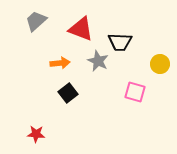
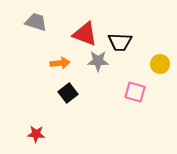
gray trapezoid: moved 1 px down; rotated 60 degrees clockwise
red triangle: moved 4 px right, 5 px down
gray star: rotated 25 degrees counterclockwise
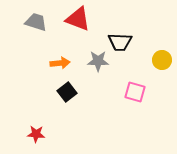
red triangle: moved 7 px left, 15 px up
yellow circle: moved 2 px right, 4 px up
black square: moved 1 px left, 1 px up
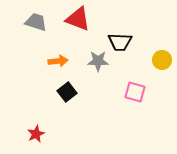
orange arrow: moved 2 px left, 2 px up
red star: rotated 30 degrees counterclockwise
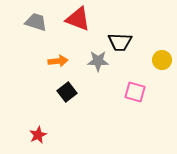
red star: moved 2 px right, 1 px down
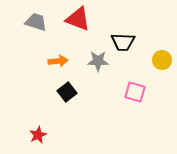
black trapezoid: moved 3 px right
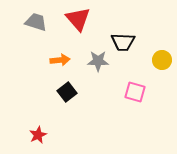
red triangle: rotated 28 degrees clockwise
orange arrow: moved 2 px right, 1 px up
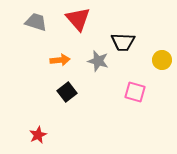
gray star: rotated 15 degrees clockwise
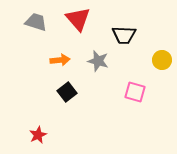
black trapezoid: moved 1 px right, 7 px up
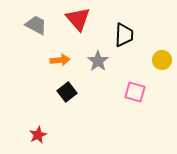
gray trapezoid: moved 3 px down; rotated 10 degrees clockwise
black trapezoid: rotated 90 degrees counterclockwise
gray star: rotated 20 degrees clockwise
